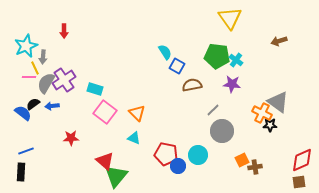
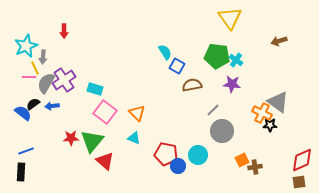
green triangle: moved 24 px left, 35 px up
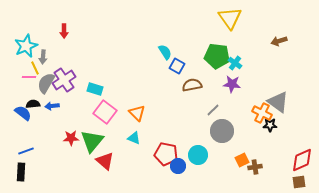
cyan cross: moved 1 px left, 3 px down
black semicircle: rotated 32 degrees clockwise
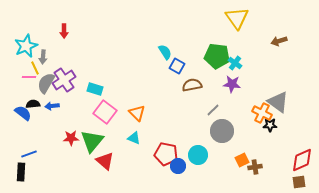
yellow triangle: moved 7 px right
blue line: moved 3 px right, 3 px down
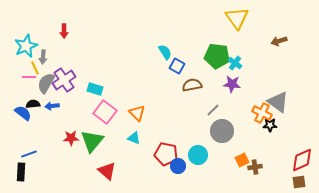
red triangle: moved 2 px right, 10 px down
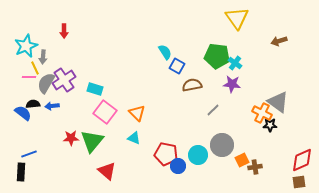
gray circle: moved 14 px down
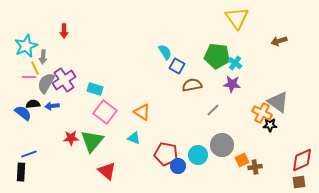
orange triangle: moved 5 px right, 1 px up; rotated 12 degrees counterclockwise
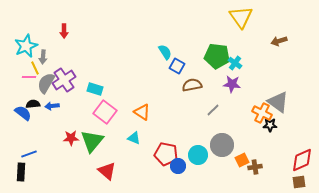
yellow triangle: moved 4 px right, 1 px up
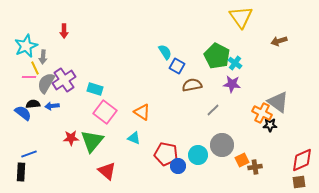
green pentagon: rotated 20 degrees clockwise
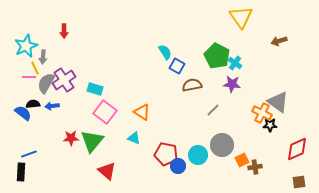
red diamond: moved 5 px left, 11 px up
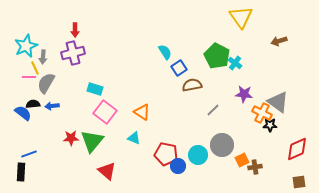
red arrow: moved 11 px right, 1 px up
blue square: moved 2 px right, 2 px down; rotated 28 degrees clockwise
purple cross: moved 9 px right, 27 px up; rotated 20 degrees clockwise
purple star: moved 12 px right, 10 px down
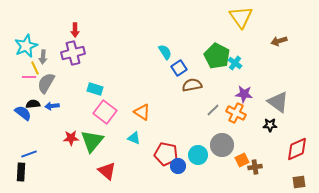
orange cross: moved 26 px left
